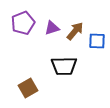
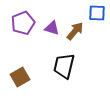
purple triangle: rotated 35 degrees clockwise
blue square: moved 28 px up
black trapezoid: rotated 104 degrees clockwise
brown square: moved 8 px left, 11 px up
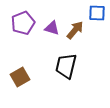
brown arrow: moved 1 px up
black trapezoid: moved 2 px right
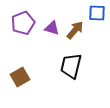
black trapezoid: moved 5 px right
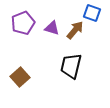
blue square: moved 5 px left; rotated 18 degrees clockwise
brown square: rotated 12 degrees counterclockwise
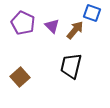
purple pentagon: rotated 25 degrees counterclockwise
purple triangle: moved 2 px up; rotated 28 degrees clockwise
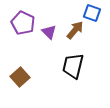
purple triangle: moved 3 px left, 6 px down
black trapezoid: moved 2 px right
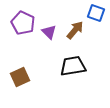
blue square: moved 4 px right
black trapezoid: rotated 68 degrees clockwise
brown square: rotated 18 degrees clockwise
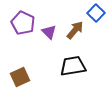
blue square: rotated 24 degrees clockwise
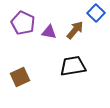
purple triangle: rotated 35 degrees counterclockwise
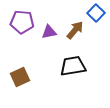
purple pentagon: moved 1 px left, 1 px up; rotated 20 degrees counterclockwise
purple triangle: rotated 21 degrees counterclockwise
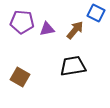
blue square: rotated 18 degrees counterclockwise
purple triangle: moved 2 px left, 3 px up
brown square: rotated 36 degrees counterclockwise
